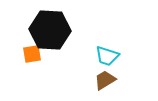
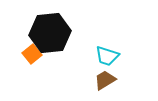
black hexagon: moved 3 px down; rotated 9 degrees counterclockwise
orange square: rotated 30 degrees counterclockwise
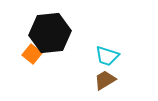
orange square: rotated 12 degrees counterclockwise
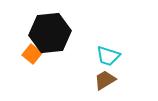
cyan trapezoid: moved 1 px right
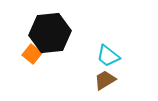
cyan trapezoid: rotated 20 degrees clockwise
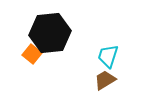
cyan trapezoid: rotated 70 degrees clockwise
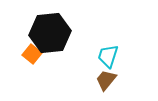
brown trapezoid: moved 1 px right; rotated 20 degrees counterclockwise
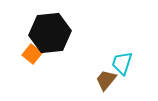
cyan trapezoid: moved 14 px right, 7 px down
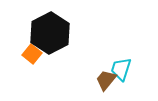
black hexagon: rotated 21 degrees counterclockwise
cyan trapezoid: moved 1 px left, 6 px down
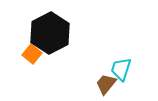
brown trapezoid: moved 4 px down
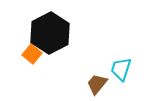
brown trapezoid: moved 9 px left
